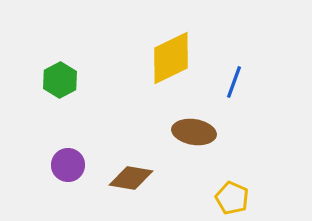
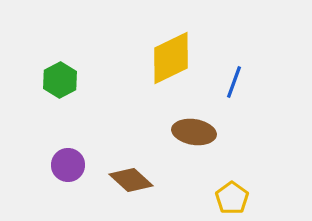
brown diamond: moved 2 px down; rotated 33 degrees clockwise
yellow pentagon: rotated 12 degrees clockwise
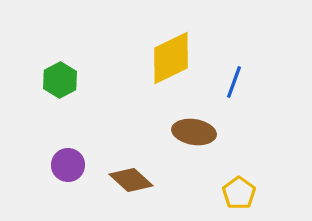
yellow pentagon: moved 7 px right, 5 px up
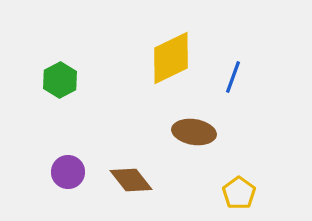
blue line: moved 1 px left, 5 px up
purple circle: moved 7 px down
brown diamond: rotated 9 degrees clockwise
